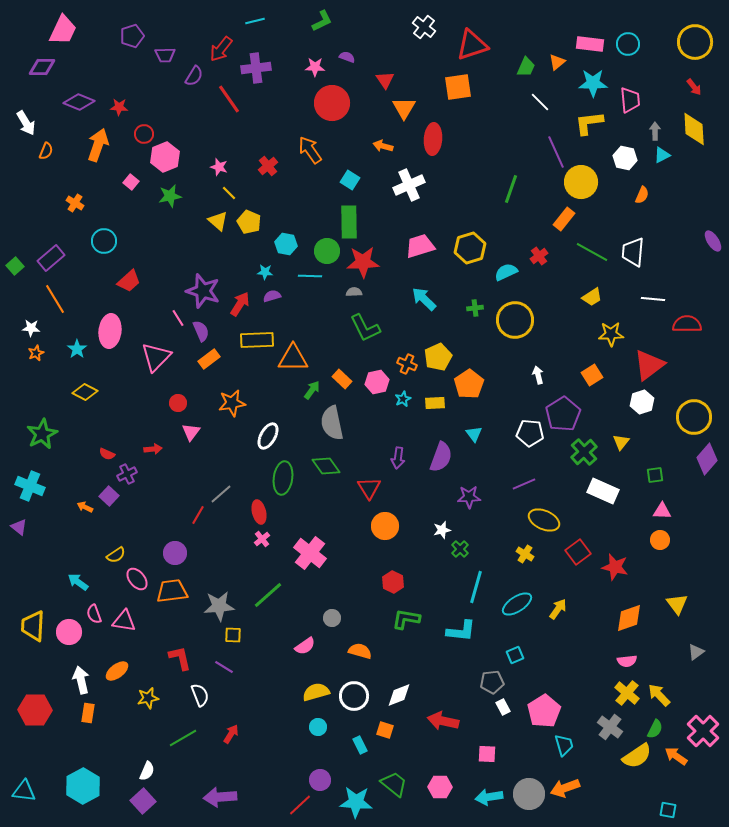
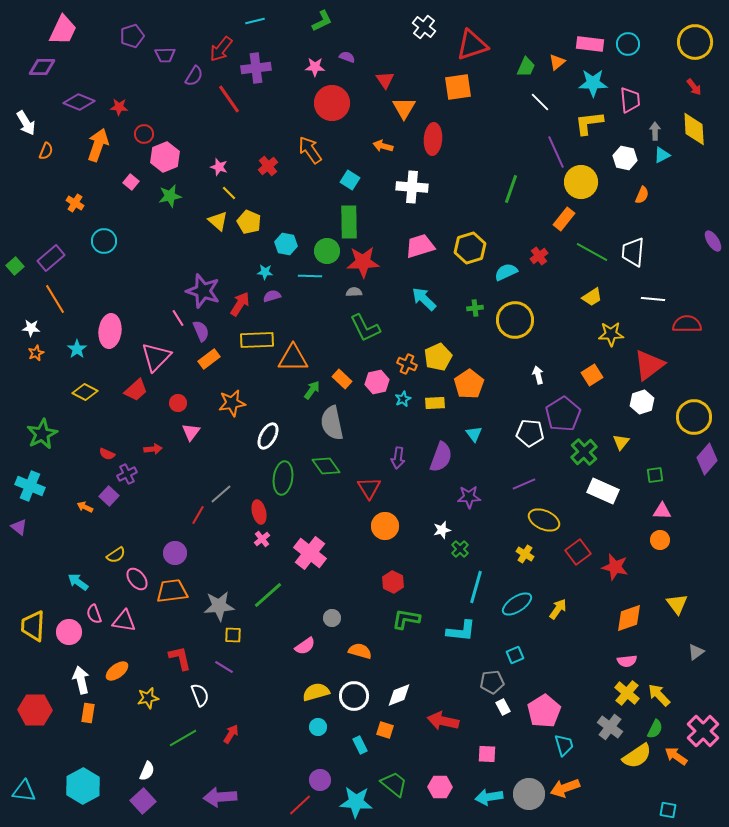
white cross at (409, 185): moved 3 px right, 2 px down; rotated 28 degrees clockwise
red trapezoid at (129, 281): moved 7 px right, 109 px down
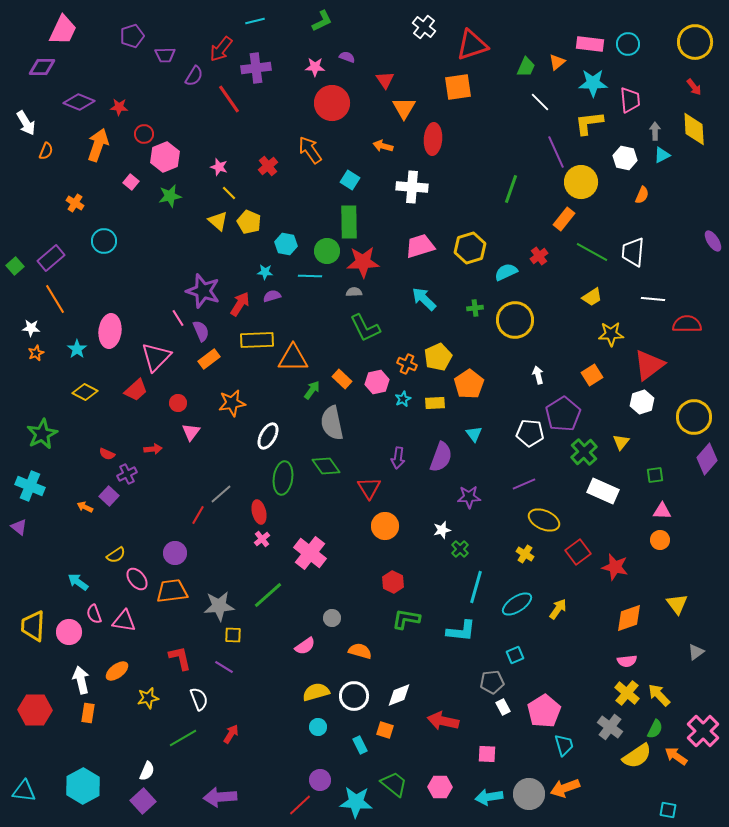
white semicircle at (200, 695): moved 1 px left, 4 px down
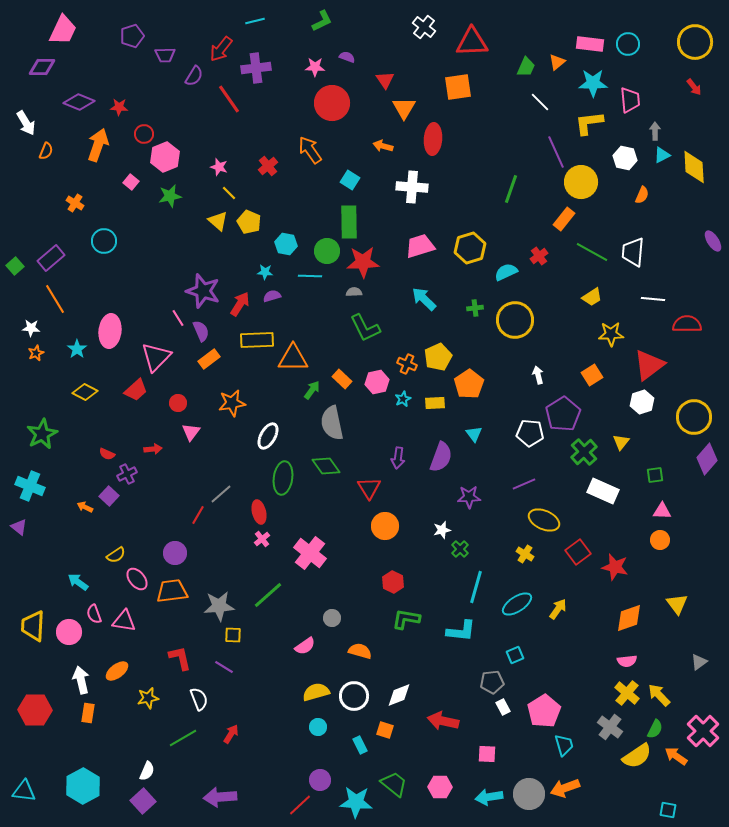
red triangle at (472, 45): moved 3 px up; rotated 16 degrees clockwise
yellow diamond at (694, 129): moved 38 px down
gray triangle at (696, 652): moved 3 px right, 10 px down
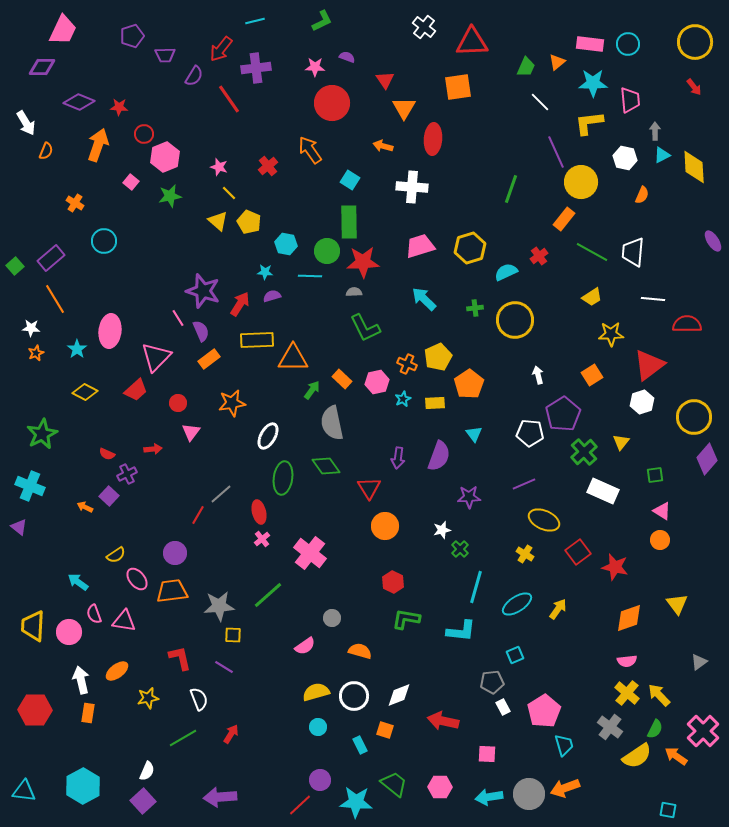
purple semicircle at (441, 457): moved 2 px left, 1 px up
pink triangle at (662, 511): rotated 30 degrees clockwise
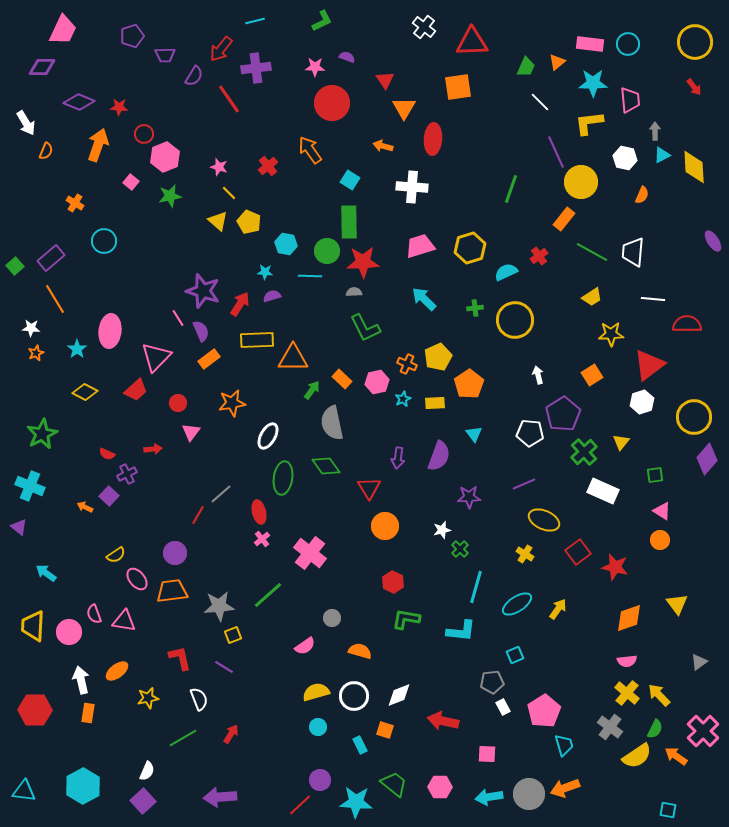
cyan arrow at (78, 582): moved 32 px left, 9 px up
yellow square at (233, 635): rotated 24 degrees counterclockwise
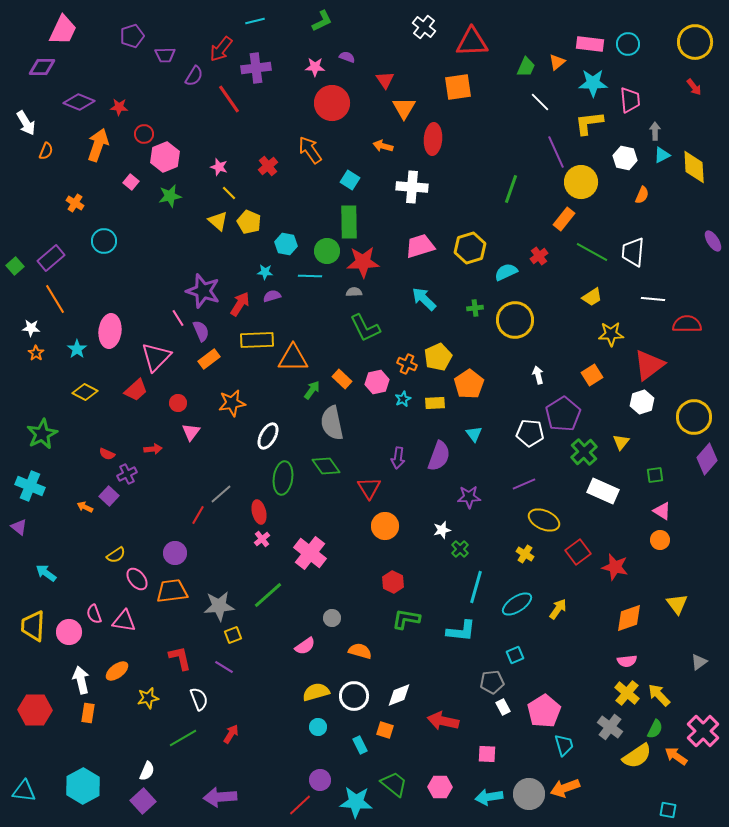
orange star at (36, 353): rotated 14 degrees counterclockwise
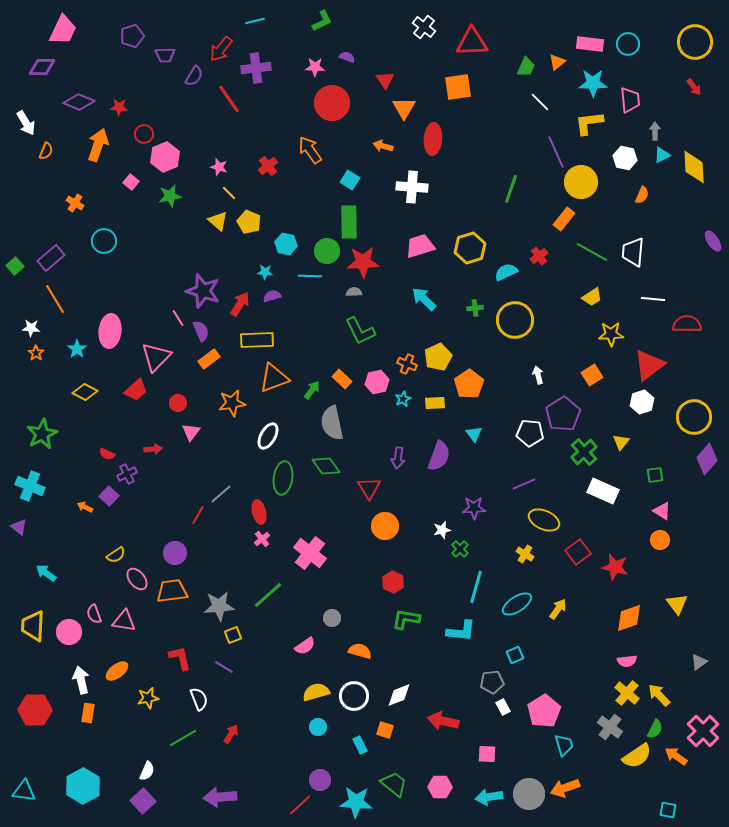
green L-shape at (365, 328): moved 5 px left, 3 px down
orange triangle at (293, 358): moved 19 px left, 20 px down; rotated 20 degrees counterclockwise
purple star at (469, 497): moved 5 px right, 11 px down
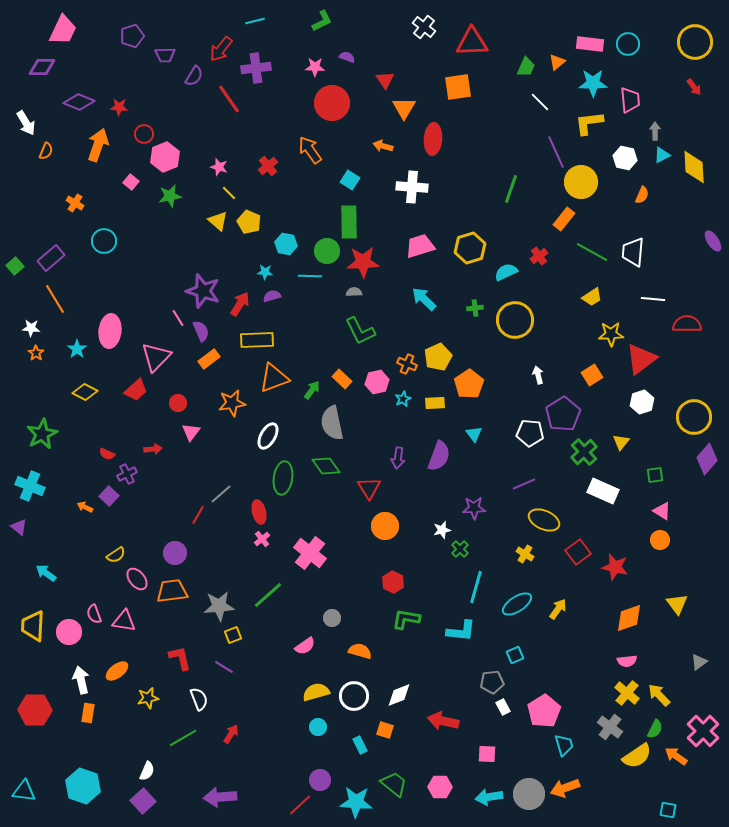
red triangle at (649, 365): moved 8 px left, 6 px up
cyan hexagon at (83, 786): rotated 12 degrees counterclockwise
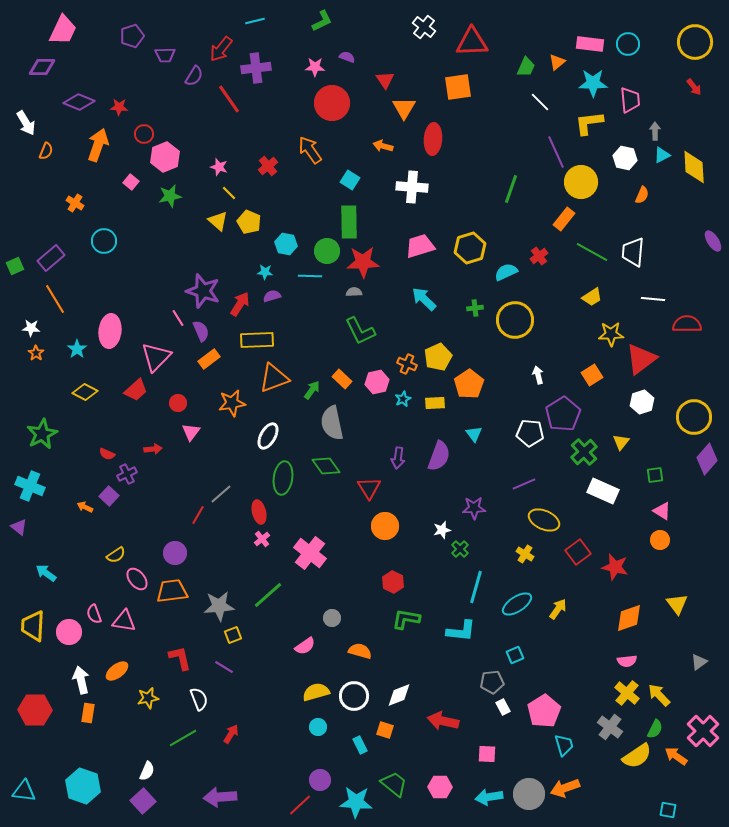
green square at (15, 266): rotated 18 degrees clockwise
